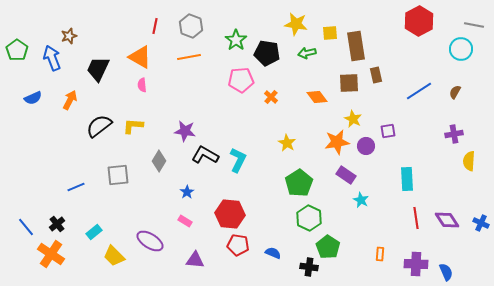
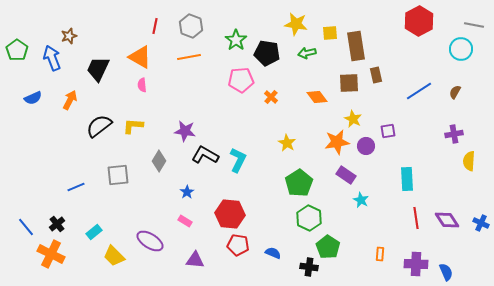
orange cross at (51, 254): rotated 8 degrees counterclockwise
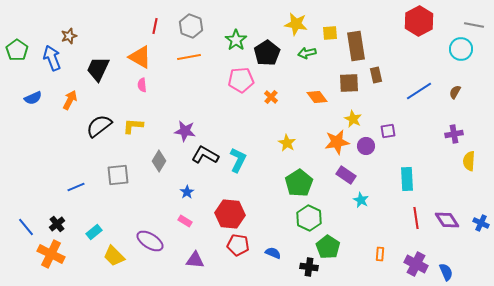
black pentagon at (267, 53): rotated 30 degrees clockwise
purple cross at (416, 264): rotated 25 degrees clockwise
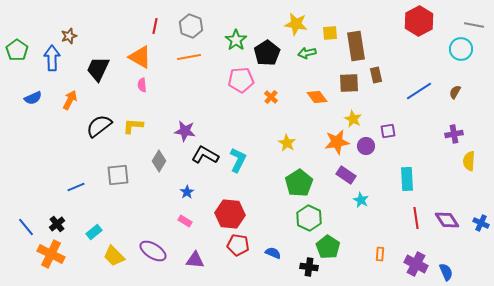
blue arrow at (52, 58): rotated 20 degrees clockwise
purple ellipse at (150, 241): moved 3 px right, 10 px down
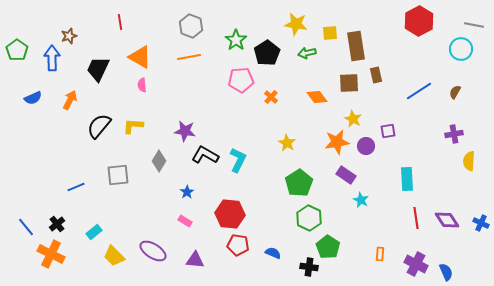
red line at (155, 26): moved 35 px left, 4 px up; rotated 21 degrees counterclockwise
black semicircle at (99, 126): rotated 12 degrees counterclockwise
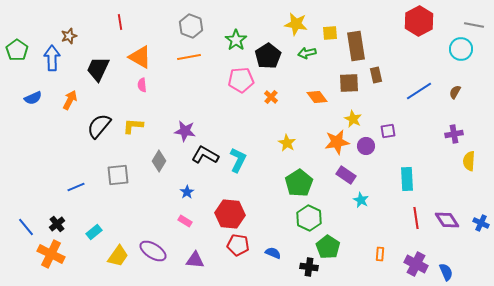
black pentagon at (267, 53): moved 1 px right, 3 px down
yellow trapezoid at (114, 256): moved 4 px right; rotated 100 degrees counterclockwise
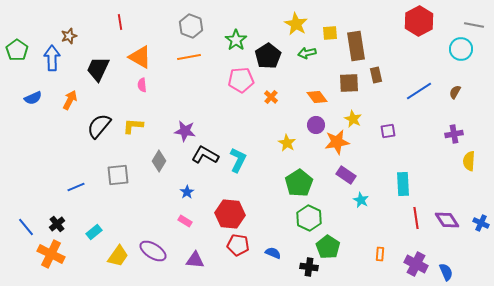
yellow star at (296, 24): rotated 20 degrees clockwise
purple circle at (366, 146): moved 50 px left, 21 px up
cyan rectangle at (407, 179): moved 4 px left, 5 px down
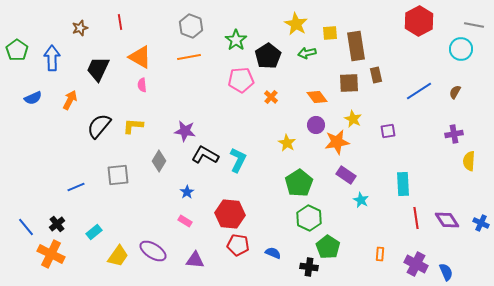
brown star at (69, 36): moved 11 px right, 8 px up
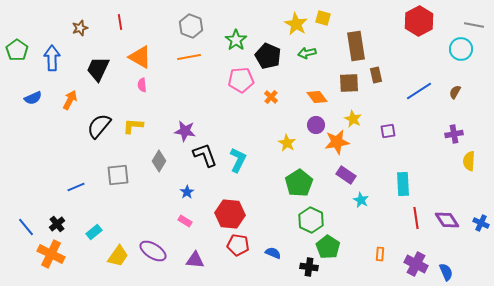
yellow square at (330, 33): moved 7 px left, 15 px up; rotated 21 degrees clockwise
black pentagon at (268, 56): rotated 15 degrees counterclockwise
black L-shape at (205, 155): rotated 40 degrees clockwise
green hexagon at (309, 218): moved 2 px right, 2 px down
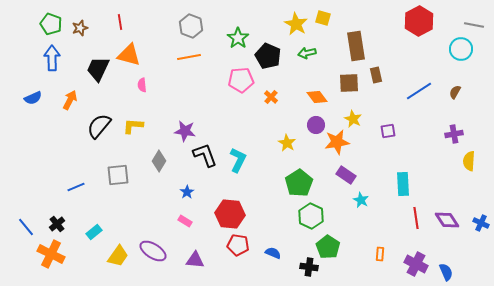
green star at (236, 40): moved 2 px right, 2 px up
green pentagon at (17, 50): moved 34 px right, 26 px up; rotated 15 degrees counterclockwise
orange triangle at (140, 57): moved 11 px left, 2 px up; rotated 15 degrees counterclockwise
green hexagon at (311, 220): moved 4 px up
